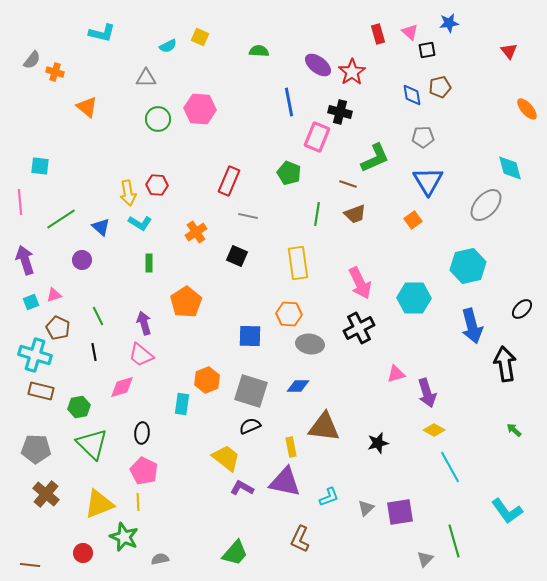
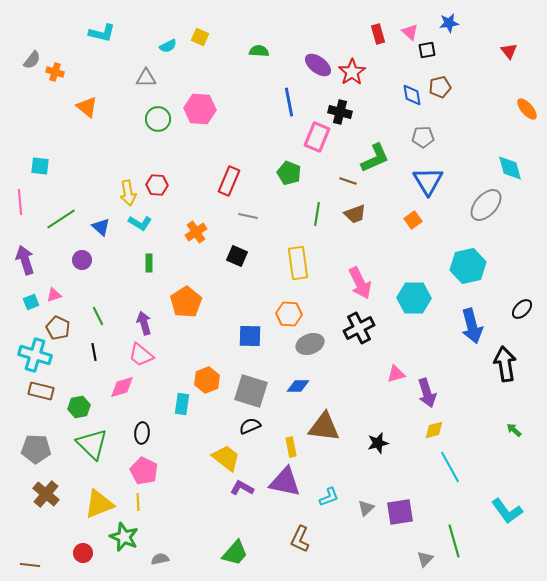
brown line at (348, 184): moved 3 px up
gray ellipse at (310, 344): rotated 28 degrees counterclockwise
yellow diamond at (434, 430): rotated 45 degrees counterclockwise
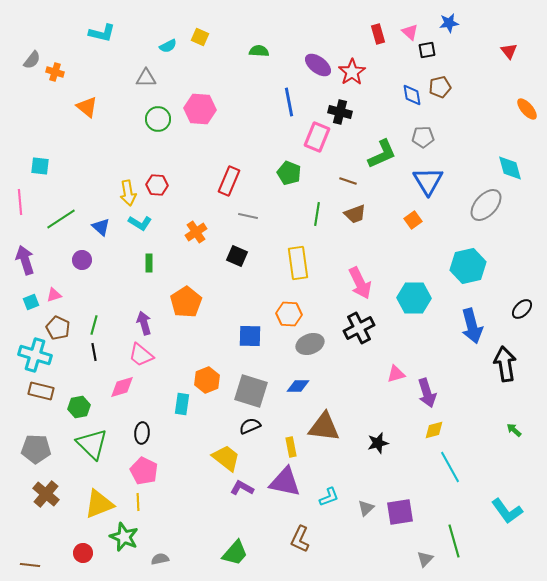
green L-shape at (375, 158): moved 7 px right, 4 px up
green line at (98, 316): moved 4 px left, 9 px down; rotated 42 degrees clockwise
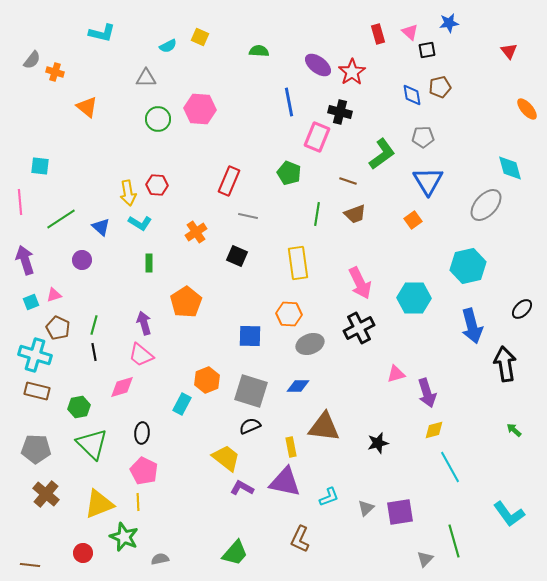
green L-shape at (382, 154): rotated 12 degrees counterclockwise
brown rectangle at (41, 391): moved 4 px left
cyan rectangle at (182, 404): rotated 20 degrees clockwise
cyan L-shape at (507, 511): moved 2 px right, 3 px down
